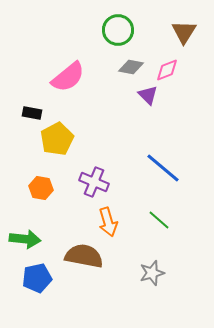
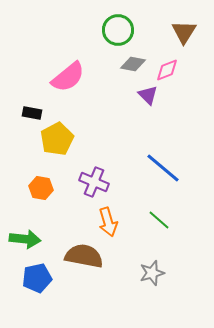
gray diamond: moved 2 px right, 3 px up
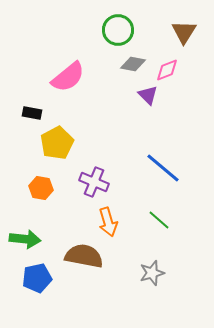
yellow pentagon: moved 4 px down
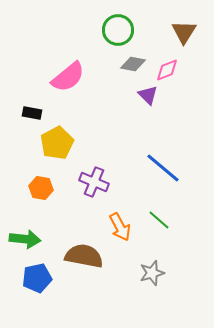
orange arrow: moved 12 px right, 5 px down; rotated 12 degrees counterclockwise
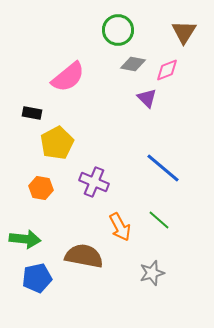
purple triangle: moved 1 px left, 3 px down
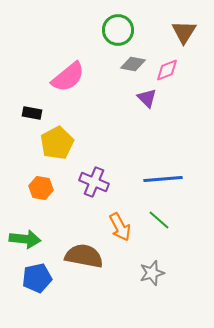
blue line: moved 11 px down; rotated 45 degrees counterclockwise
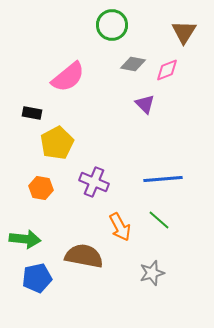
green circle: moved 6 px left, 5 px up
purple triangle: moved 2 px left, 6 px down
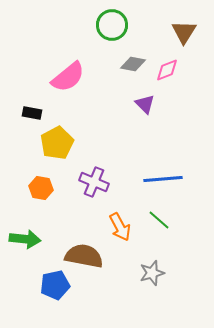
blue pentagon: moved 18 px right, 7 px down
